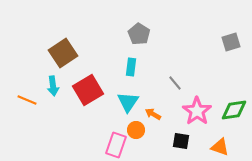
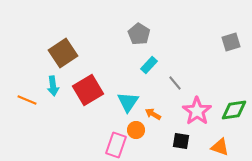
cyan rectangle: moved 18 px right, 2 px up; rotated 36 degrees clockwise
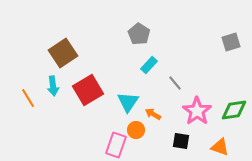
orange line: moved 1 px right, 2 px up; rotated 36 degrees clockwise
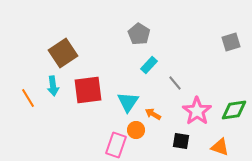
red square: rotated 24 degrees clockwise
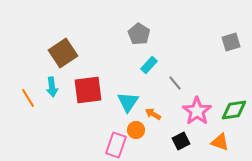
cyan arrow: moved 1 px left, 1 px down
black square: rotated 36 degrees counterclockwise
orange triangle: moved 5 px up
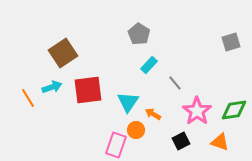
cyan arrow: rotated 102 degrees counterclockwise
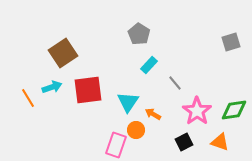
black square: moved 3 px right, 1 px down
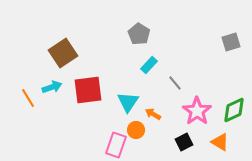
green diamond: rotated 16 degrees counterclockwise
orange triangle: rotated 12 degrees clockwise
